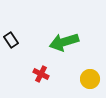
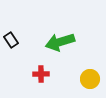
green arrow: moved 4 px left
red cross: rotated 28 degrees counterclockwise
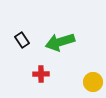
black rectangle: moved 11 px right
yellow circle: moved 3 px right, 3 px down
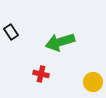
black rectangle: moved 11 px left, 8 px up
red cross: rotated 14 degrees clockwise
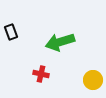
black rectangle: rotated 14 degrees clockwise
yellow circle: moved 2 px up
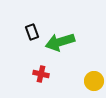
black rectangle: moved 21 px right
yellow circle: moved 1 px right, 1 px down
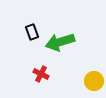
red cross: rotated 14 degrees clockwise
